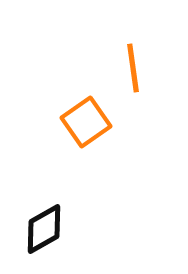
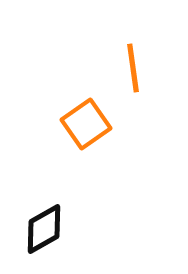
orange square: moved 2 px down
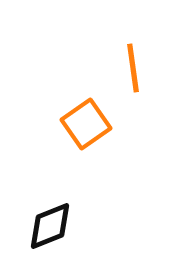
black diamond: moved 6 px right, 3 px up; rotated 8 degrees clockwise
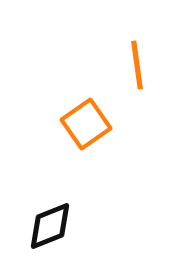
orange line: moved 4 px right, 3 px up
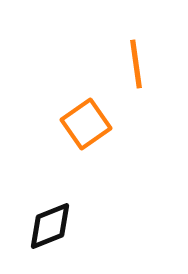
orange line: moved 1 px left, 1 px up
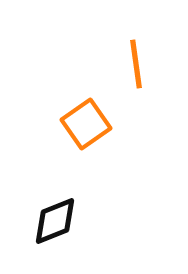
black diamond: moved 5 px right, 5 px up
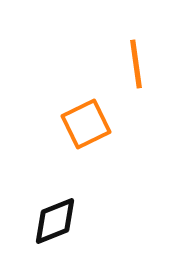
orange square: rotated 9 degrees clockwise
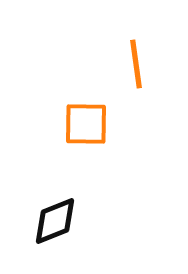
orange square: rotated 27 degrees clockwise
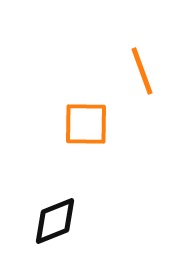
orange line: moved 6 px right, 7 px down; rotated 12 degrees counterclockwise
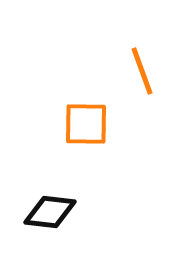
black diamond: moved 5 px left, 9 px up; rotated 28 degrees clockwise
